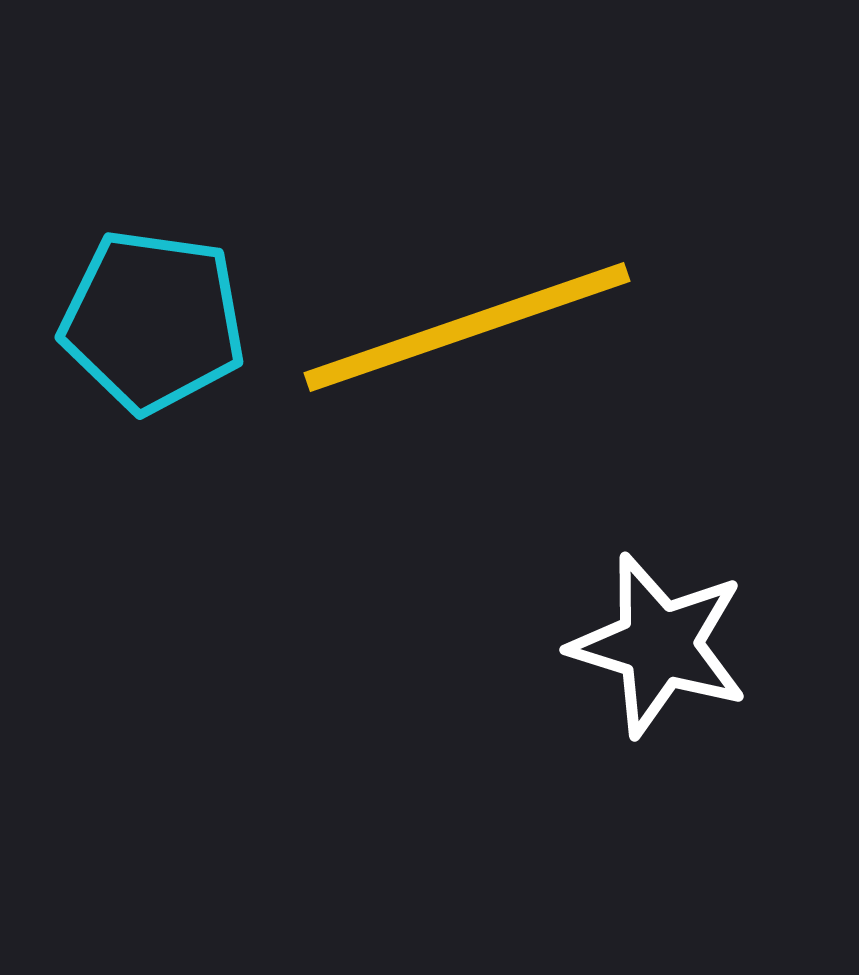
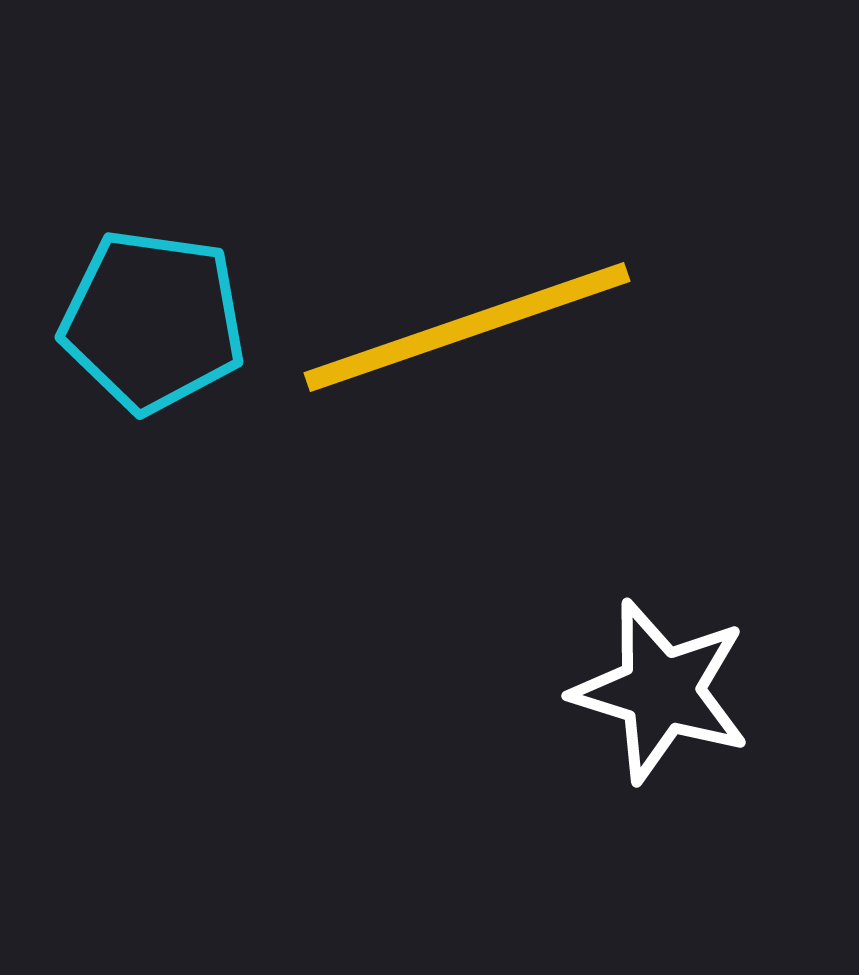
white star: moved 2 px right, 46 px down
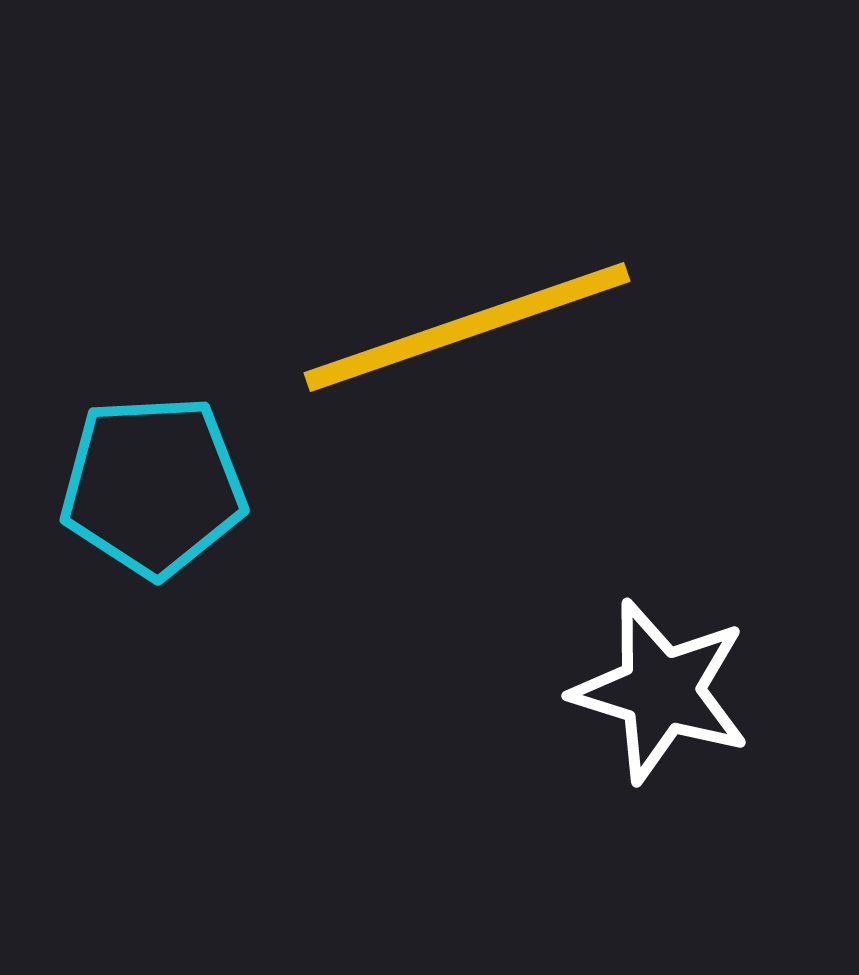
cyan pentagon: moved 165 px down; rotated 11 degrees counterclockwise
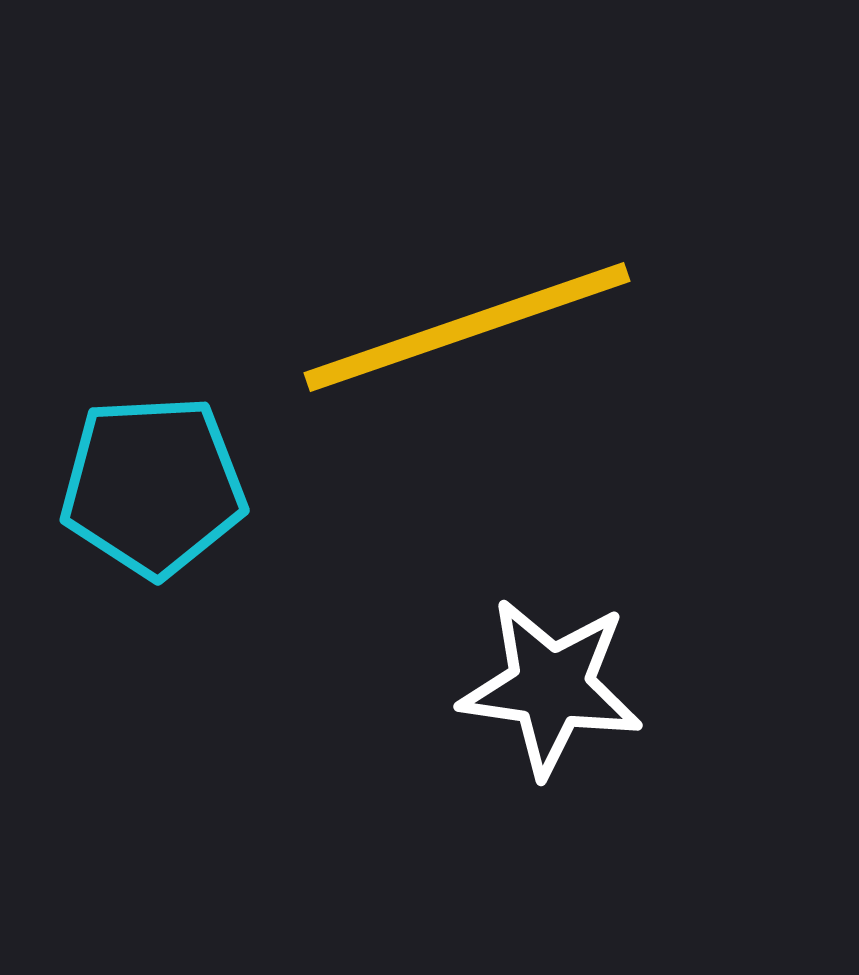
white star: moved 110 px left, 4 px up; rotated 9 degrees counterclockwise
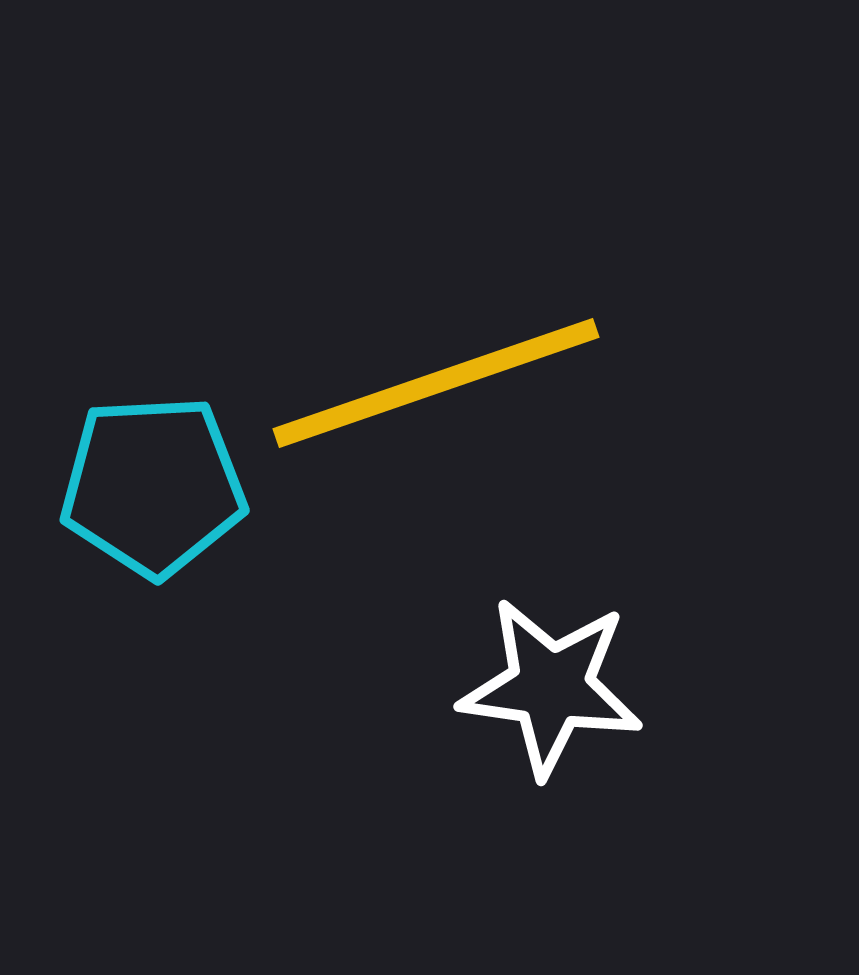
yellow line: moved 31 px left, 56 px down
